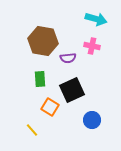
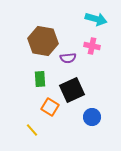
blue circle: moved 3 px up
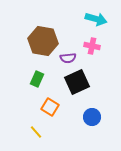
green rectangle: moved 3 px left; rotated 28 degrees clockwise
black square: moved 5 px right, 8 px up
yellow line: moved 4 px right, 2 px down
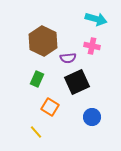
brown hexagon: rotated 16 degrees clockwise
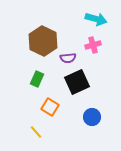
pink cross: moved 1 px right, 1 px up; rotated 28 degrees counterclockwise
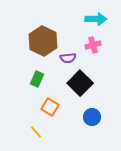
cyan arrow: rotated 15 degrees counterclockwise
black square: moved 3 px right, 1 px down; rotated 20 degrees counterclockwise
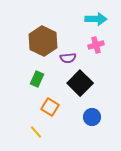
pink cross: moved 3 px right
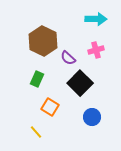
pink cross: moved 5 px down
purple semicircle: rotated 49 degrees clockwise
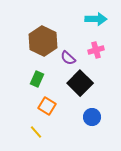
orange square: moved 3 px left, 1 px up
